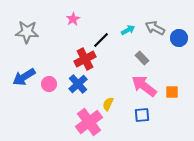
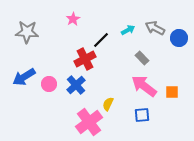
blue cross: moved 2 px left, 1 px down
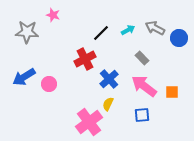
pink star: moved 20 px left, 4 px up; rotated 24 degrees counterclockwise
black line: moved 7 px up
blue cross: moved 33 px right, 6 px up
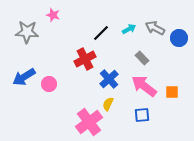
cyan arrow: moved 1 px right, 1 px up
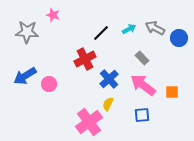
blue arrow: moved 1 px right, 1 px up
pink arrow: moved 1 px left, 1 px up
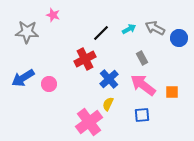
gray rectangle: rotated 16 degrees clockwise
blue arrow: moved 2 px left, 2 px down
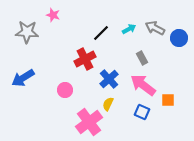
pink circle: moved 16 px right, 6 px down
orange square: moved 4 px left, 8 px down
blue square: moved 3 px up; rotated 28 degrees clockwise
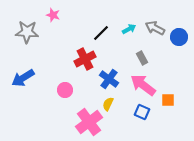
blue circle: moved 1 px up
blue cross: rotated 12 degrees counterclockwise
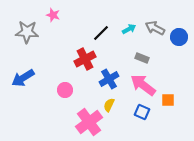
gray rectangle: rotated 40 degrees counterclockwise
blue cross: rotated 24 degrees clockwise
yellow semicircle: moved 1 px right, 1 px down
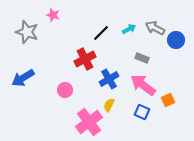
gray star: rotated 15 degrees clockwise
blue circle: moved 3 px left, 3 px down
orange square: rotated 24 degrees counterclockwise
